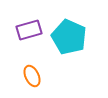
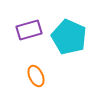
orange ellipse: moved 4 px right
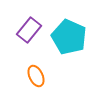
purple rectangle: rotated 35 degrees counterclockwise
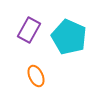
purple rectangle: rotated 10 degrees counterclockwise
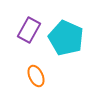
cyan pentagon: moved 3 px left, 1 px down
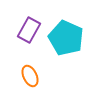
orange ellipse: moved 6 px left
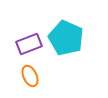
purple rectangle: moved 14 px down; rotated 40 degrees clockwise
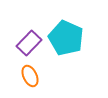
purple rectangle: moved 1 px up; rotated 25 degrees counterclockwise
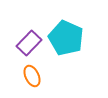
orange ellipse: moved 2 px right
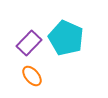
orange ellipse: rotated 15 degrees counterclockwise
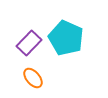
orange ellipse: moved 1 px right, 2 px down
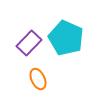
orange ellipse: moved 5 px right, 1 px down; rotated 15 degrees clockwise
